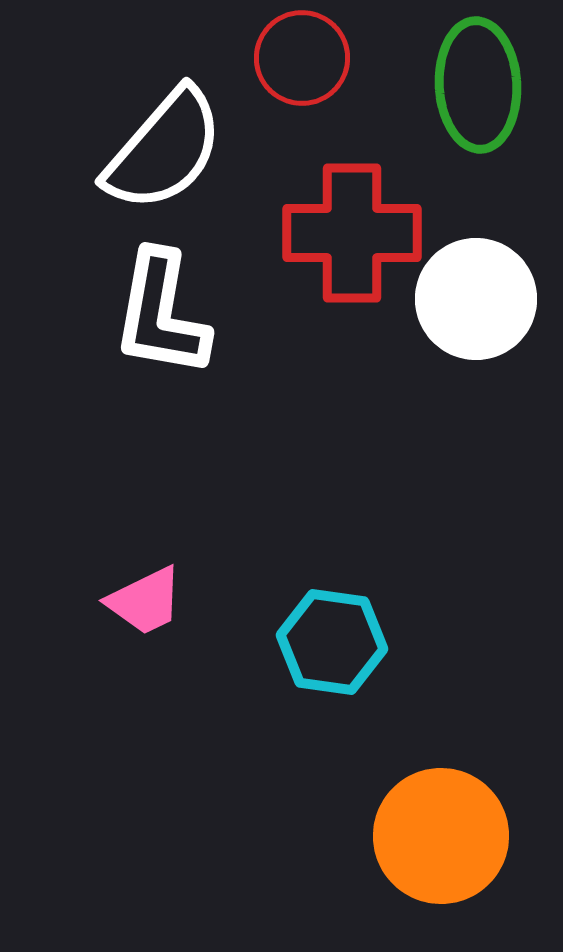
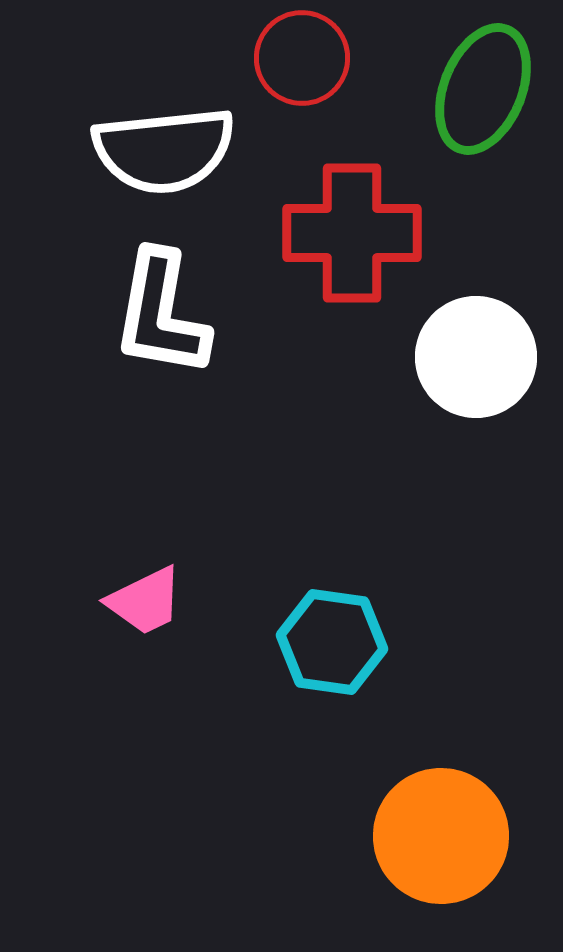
green ellipse: moved 5 px right, 4 px down; rotated 25 degrees clockwise
white semicircle: rotated 43 degrees clockwise
white circle: moved 58 px down
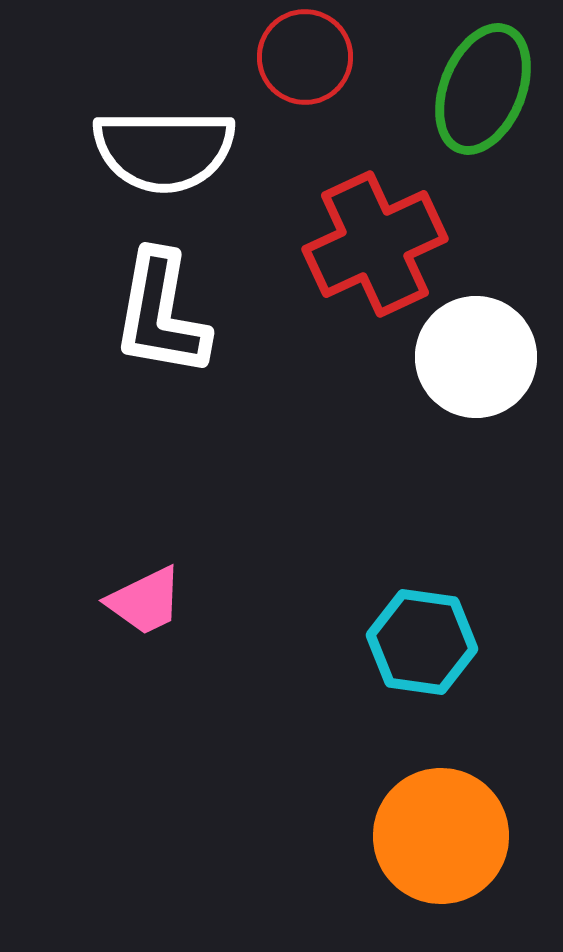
red circle: moved 3 px right, 1 px up
white semicircle: rotated 6 degrees clockwise
red cross: moved 23 px right, 11 px down; rotated 25 degrees counterclockwise
cyan hexagon: moved 90 px right
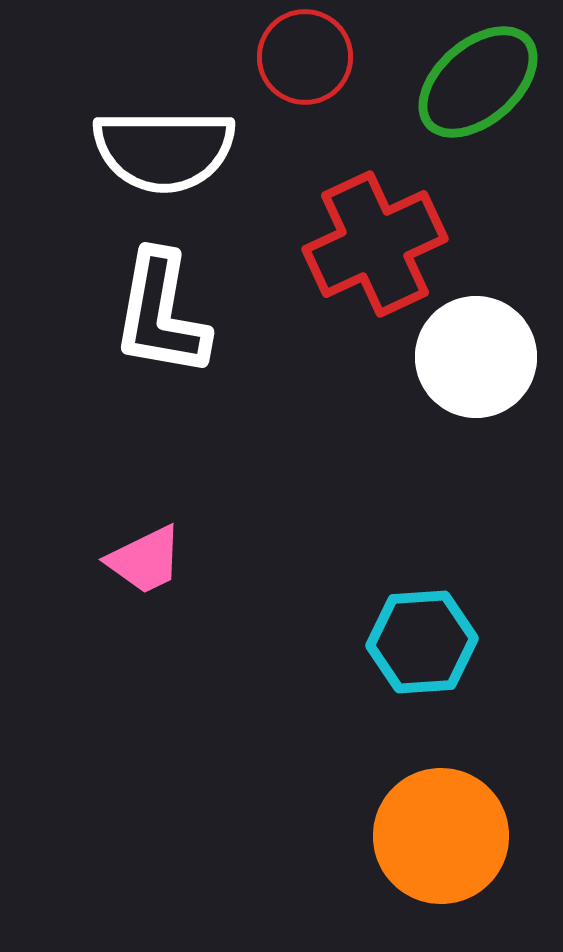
green ellipse: moved 5 px left, 7 px up; rotated 27 degrees clockwise
pink trapezoid: moved 41 px up
cyan hexagon: rotated 12 degrees counterclockwise
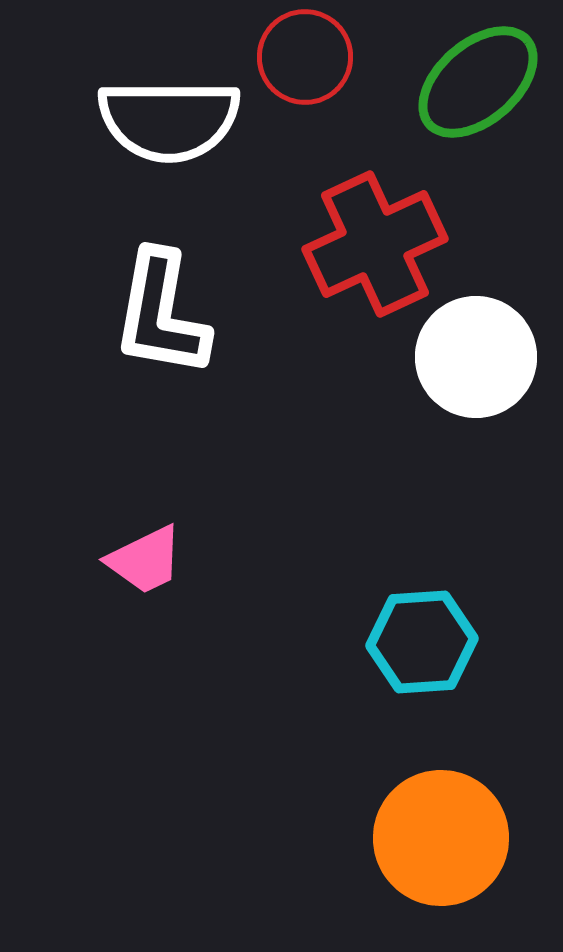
white semicircle: moved 5 px right, 30 px up
orange circle: moved 2 px down
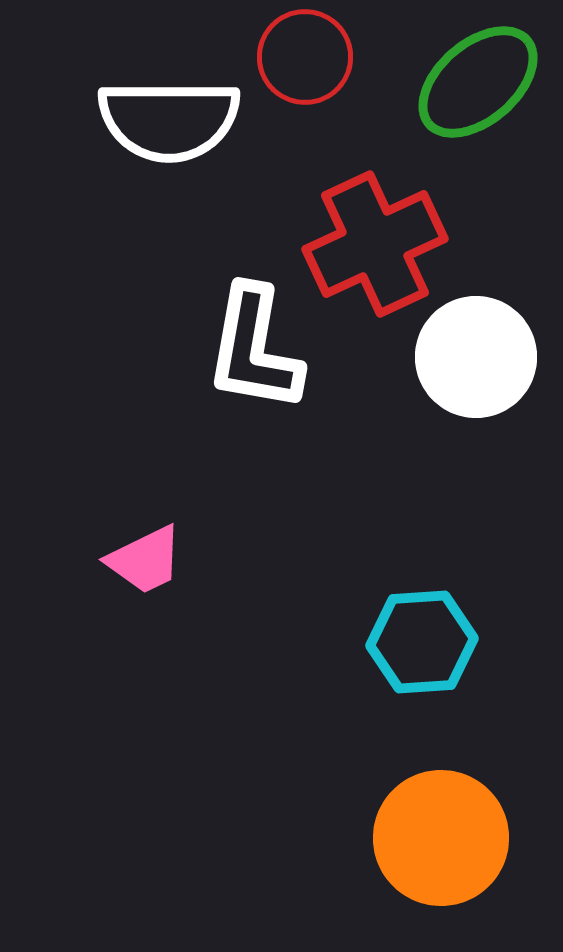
white L-shape: moved 93 px right, 35 px down
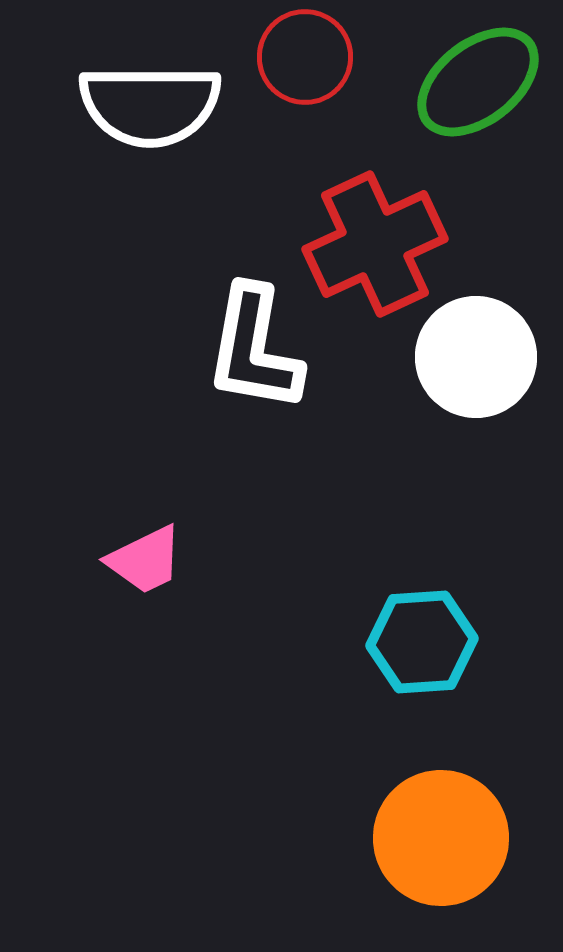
green ellipse: rotated 3 degrees clockwise
white semicircle: moved 19 px left, 15 px up
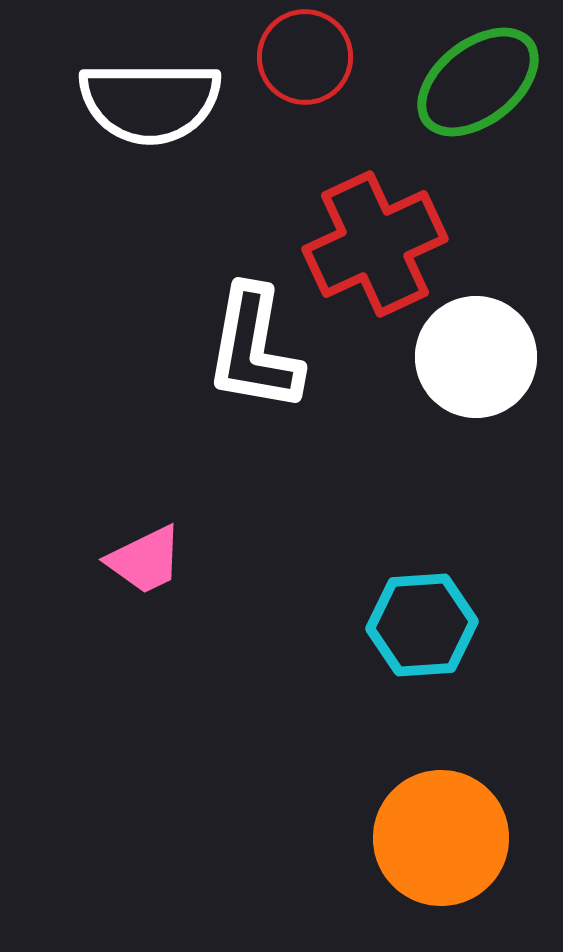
white semicircle: moved 3 px up
cyan hexagon: moved 17 px up
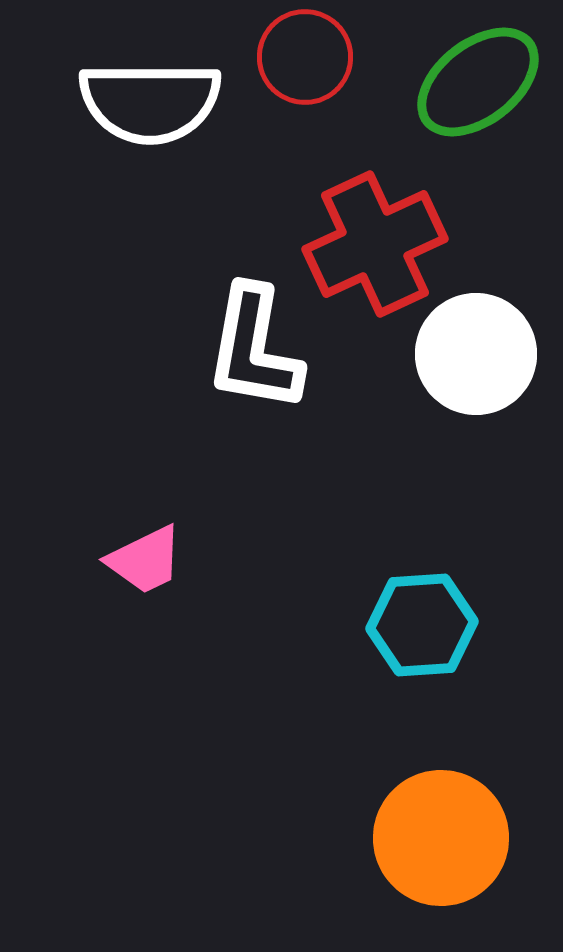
white circle: moved 3 px up
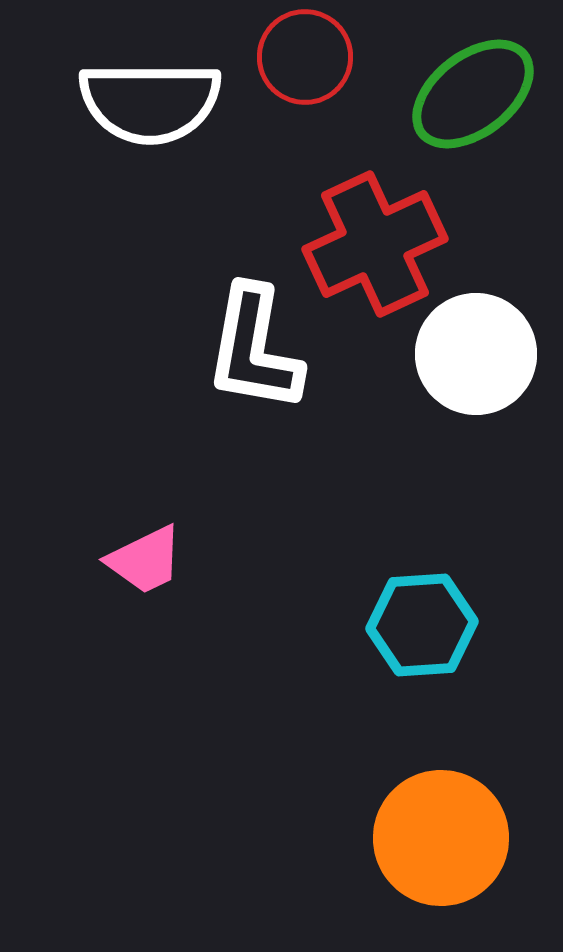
green ellipse: moved 5 px left, 12 px down
